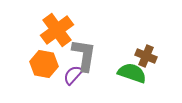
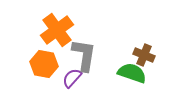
brown cross: moved 2 px left, 1 px up
purple semicircle: moved 1 px left, 3 px down
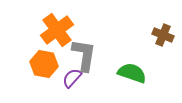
brown cross: moved 19 px right, 20 px up
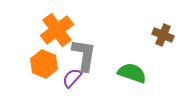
orange hexagon: rotated 12 degrees clockwise
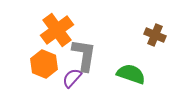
brown cross: moved 8 px left
green semicircle: moved 1 px left, 1 px down
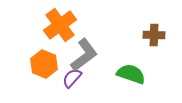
orange cross: moved 3 px right, 5 px up
brown cross: moved 1 px left; rotated 20 degrees counterclockwise
gray L-shape: rotated 44 degrees clockwise
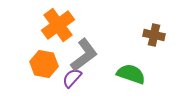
orange cross: moved 2 px left
brown cross: rotated 10 degrees clockwise
orange hexagon: rotated 12 degrees counterclockwise
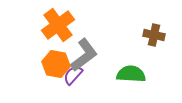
orange hexagon: moved 12 px right
green semicircle: rotated 16 degrees counterclockwise
purple semicircle: moved 1 px right, 3 px up
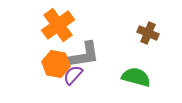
brown cross: moved 6 px left, 2 px up; rotated 10 degrees clockwise
gray L-shape: rotated 28 degrees clockwise
green semicircle: moved 5 px right, 3 px down; rotated 12 degrees clockwise
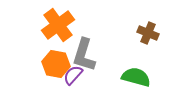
gray L-shape: rotated 116 degrees clockwise
